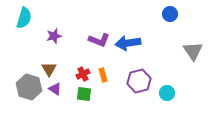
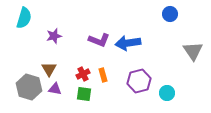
purple triangle: rotated 24 degrees counterclockwise
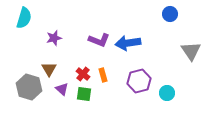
purple star: moved 2 px down
gray triangle: moved 2 px left
red cross: rotated 24 degrees counterclockwise
purple triangle: moved 7 px right; rotated 32 degrees clockwise
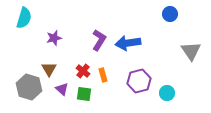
purple L-shape: rotated 80 degrees counterclockwise
red cross: moved 3 px up
